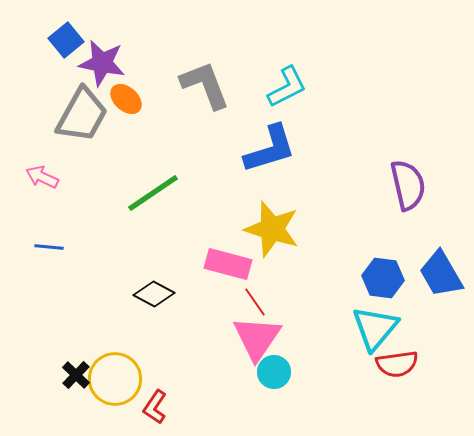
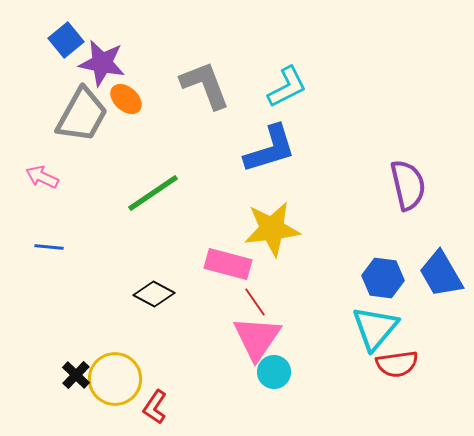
yellow star: rotated 24 degrees counterclockwise
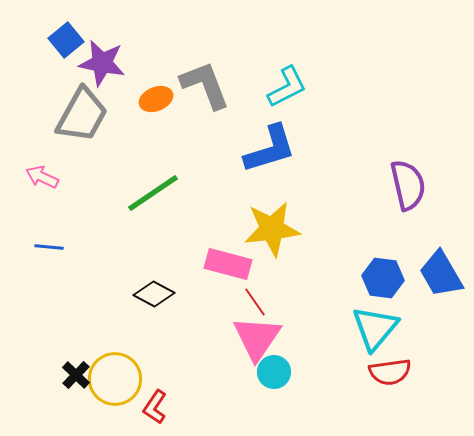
orange ellipse: moved 30 px right; rotated 64 degrees counterclockwise
red semicircle: moved 7 px left, 8 px down
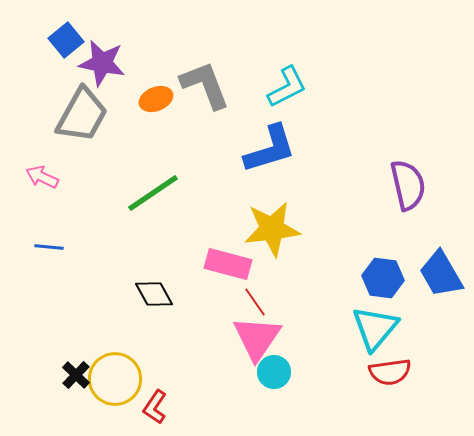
black diamond: rotated 33 degrees clockwise
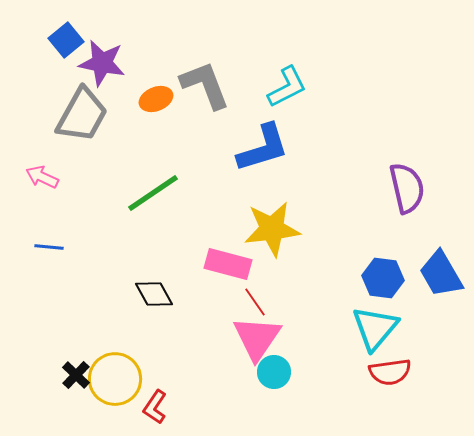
blue L-shape: moved 7 px left, 1 px up
purple semicircle: moved 1 px left, 3 px down
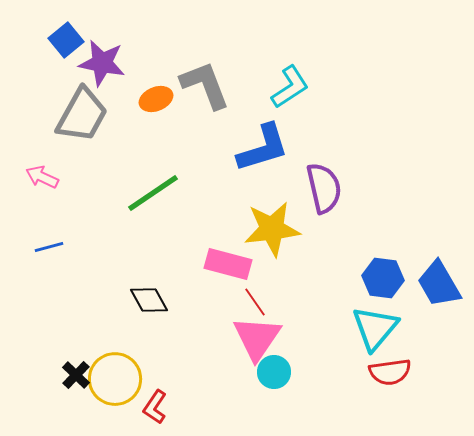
cyan L-shape: moved 3 px right; rotated 6 degrees counterclockwise
purple semicircle: moved 83 px left
blue line: rotated 20 degrees counterclockwise
blue trapezoid: moved 2 px left, 10 px down
black diamond: moved 5 px left, 6 px down
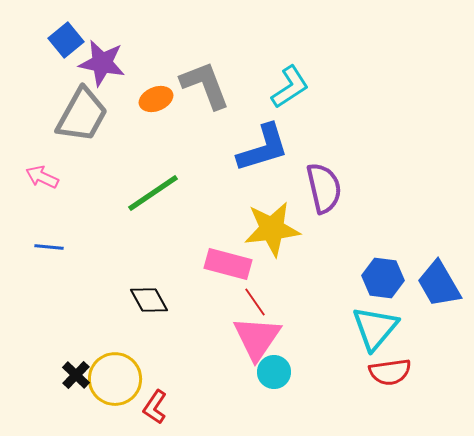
blue line: rotated 20 degrees clockwise
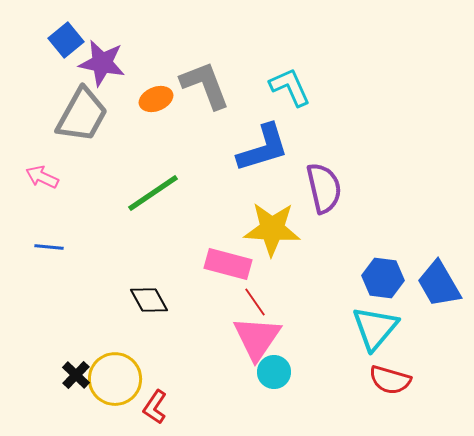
cyan L-shape: rotated 81 degrees counterclockwise
yellow star: rotated 10 degrees clockwise
red semicircle: moved 8 px down; rotated 24 degrees clockwise
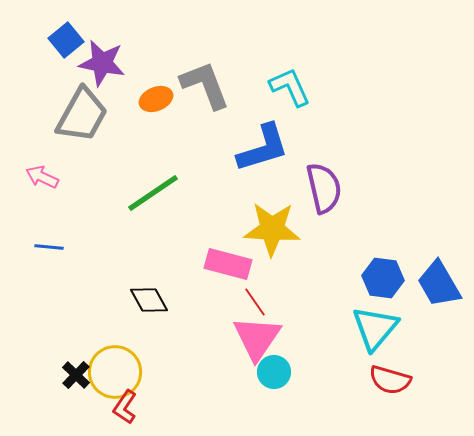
yellow circle: moved 7 px up
red L-shape: moved 30 px left
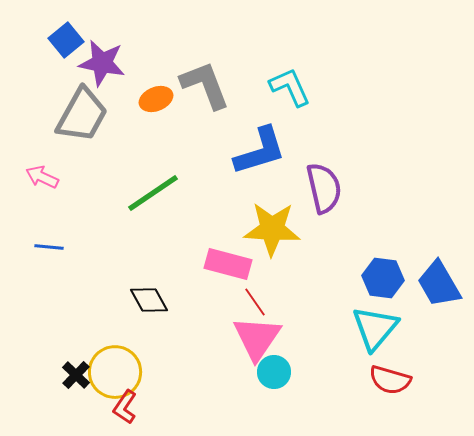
blue L-shape: moved 3 px left, 3 px down
